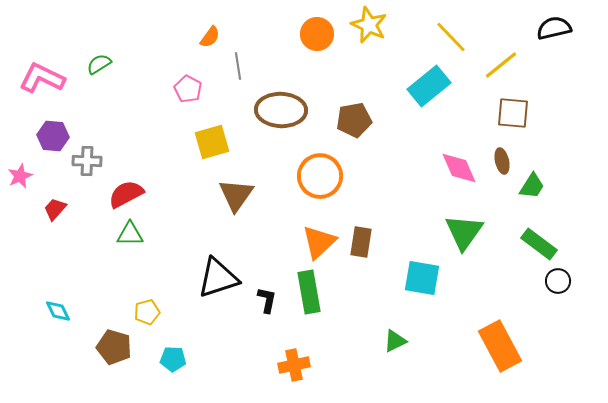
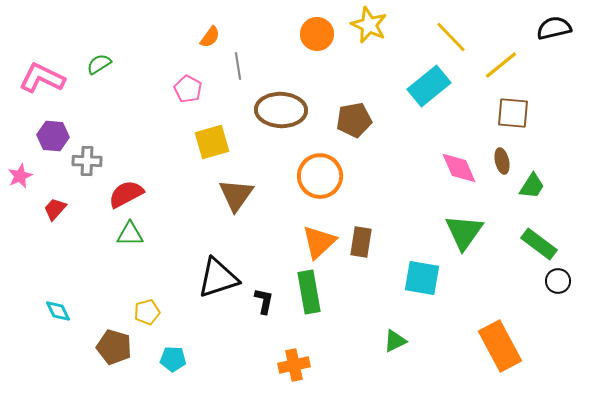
black L-shape at (267, 300): moved 3 px left, 1 px down
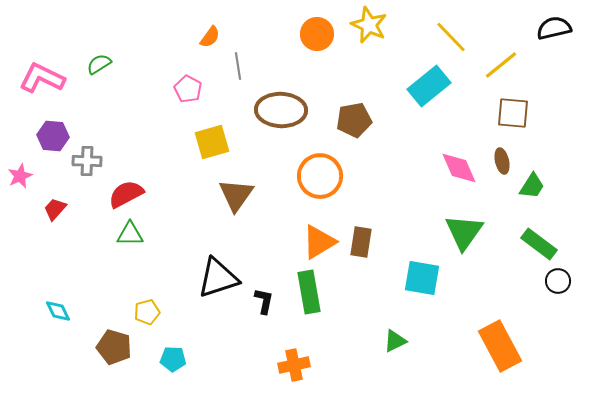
orange triangle at (319, 242): rotated 12 degrees clockwise
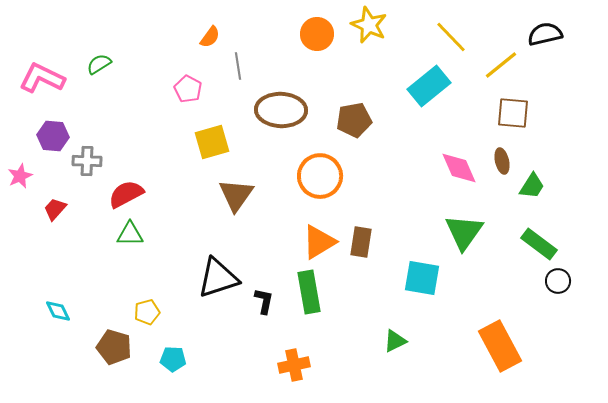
black semicircle at (554, 28): moved 9 px left, 6 px down
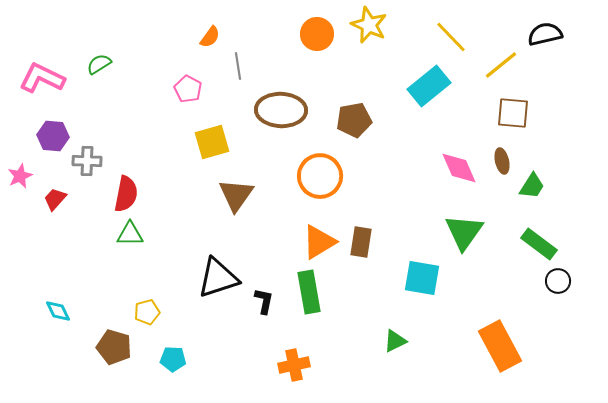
red semicircle at (126, 194): rotated 129 degrees clockwise
red trapezoid at (55, 209): moved 10 px up
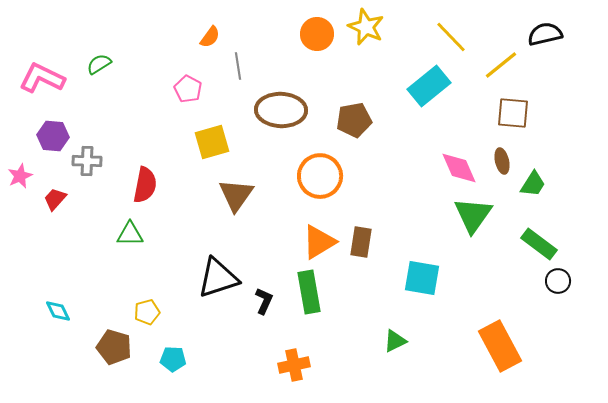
yellow star at (369, 25): moved 3 px left, 2 px down
green trapezoid at (532, 186): moved 1 px right, 2 px up
red semicircle at (126, 194): moved 19 px right, 9 px up
green triangle at (464, 232): moved 9 px right, 17 px up
black L-shape at (264, 301): rotated 12 degrees clockwise
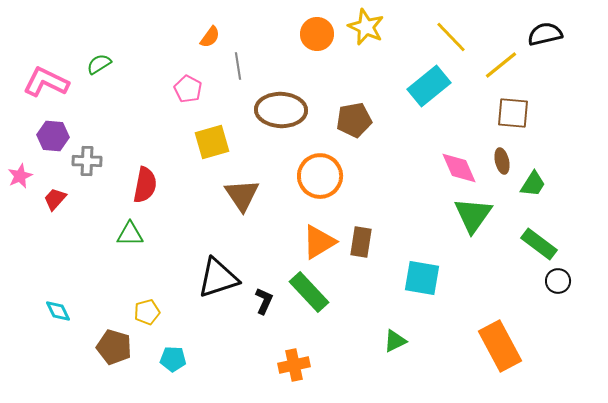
pink L-shape at (42, 78): moved 4 px right, 4 px down
brown triangle at (236, 195): moved 6 px right; rotated 9 degrees counterclockwise
green rectangle at (309, 292): rotated 33 degrees counterclockwise
